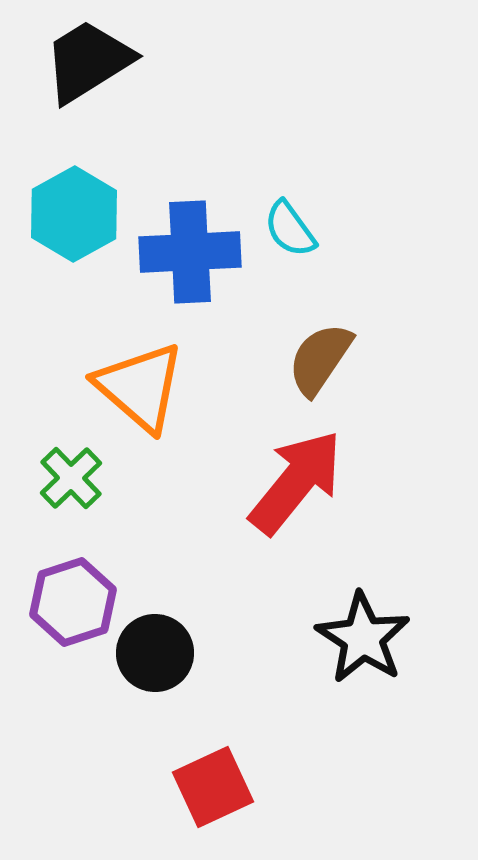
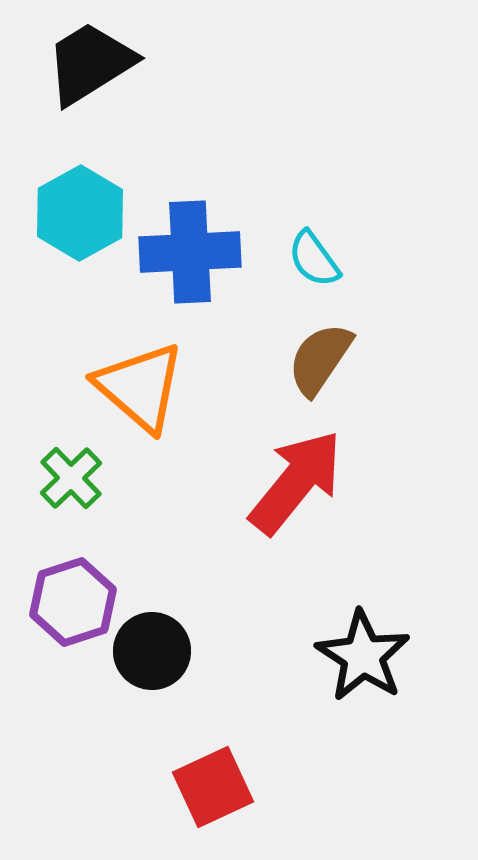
black trapezoid: moved 2 px right, 2 px down
cyan hexagon: moved 6 px right, 1 px up
cyan semicircle: moved 24 px right, 30 px down
black star: moved 18 px down
black circle: moved 3 px left, 2 px up
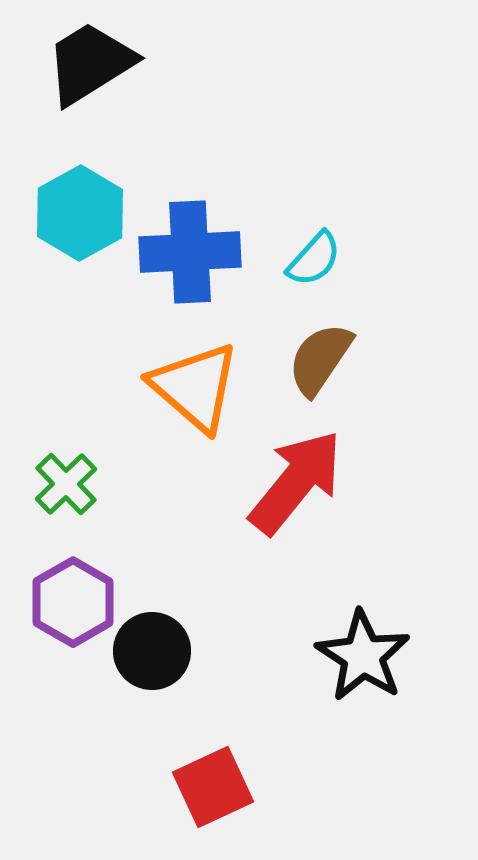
cyan semicircle: rotated 102 degrees counterclockwise
orange triangle: moved 55 px right
green cross: moved 5 px left, 6 px down
purple hexagon: rotated 12 degrees counterclockwise
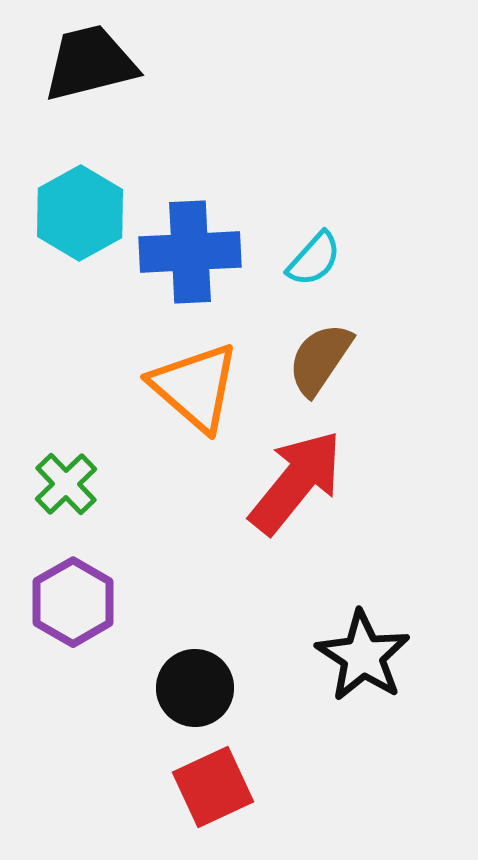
black trapezoid: rotated 18 degrees clockwise
black circle: moved 43 px right, 37 px down
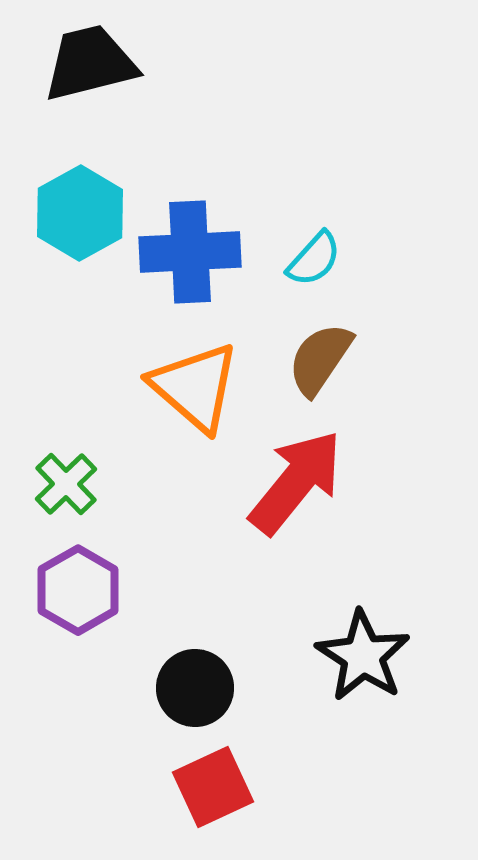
purple hexagon: moved 5 px right, 12 px up
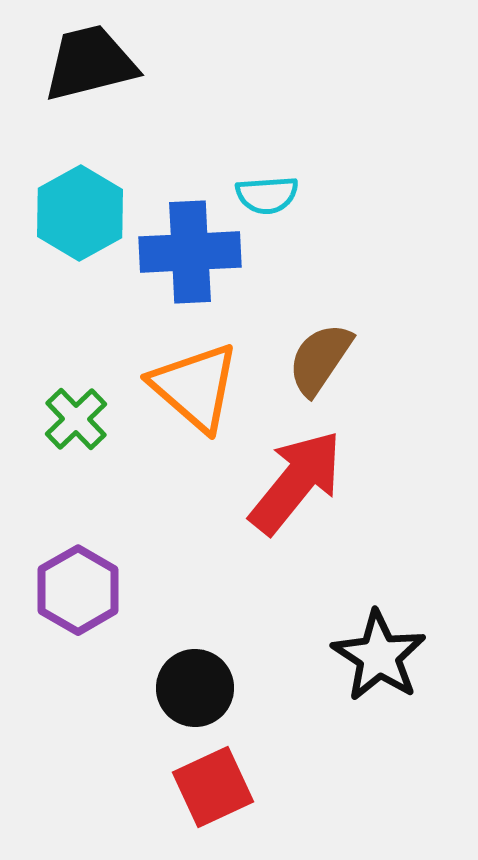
cyan semicircle: moved 47 px left, 64 px up; rotated 44 degrees clockwise
green cross: moved 10 px right, 65 px up
black star: moved 16 px right
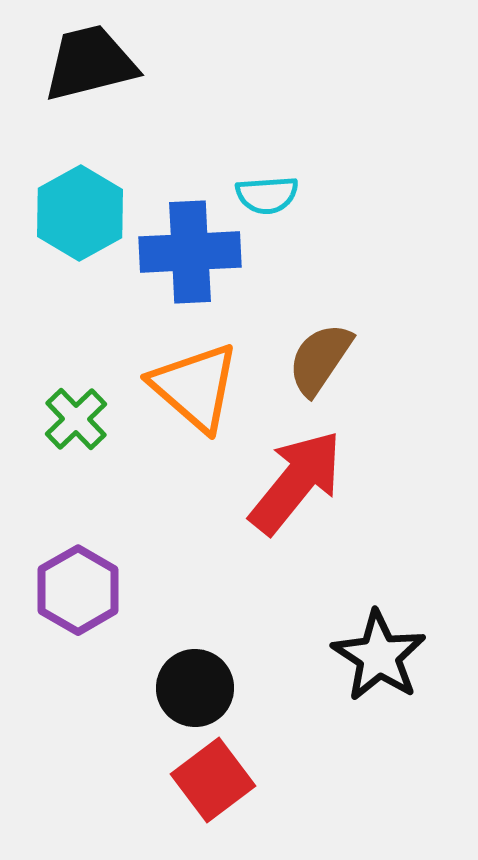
red square: moved 7 px up; rotated 12 degrees counterclockwise
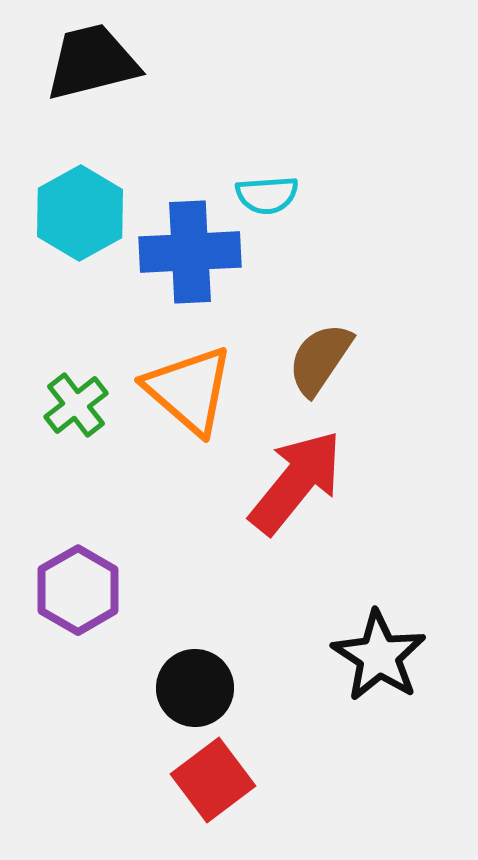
black trapezoid: moved 2 px right, 1 px up
orange triangle: moved 6 px left, 3 px down
green cross: moved 14 px up; rotated 6 degrees clockwise
